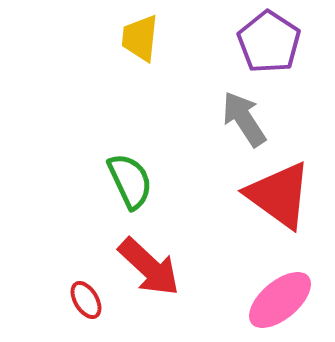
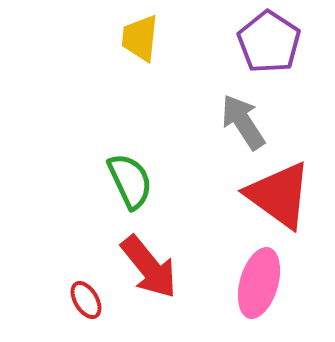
gray arrow: moved 1 px left, 3 px down
red arrow: rotated 8 degrees clockwise
pink ellipse: moved 21 px left, 17 px up; rotated 34 degrees counterclockwise
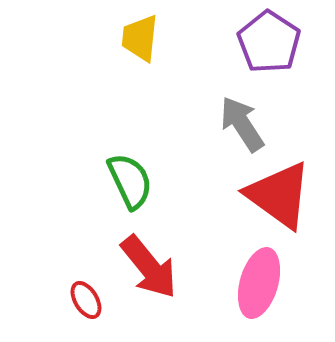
gray arrow: moved 1 px left, 2 px down
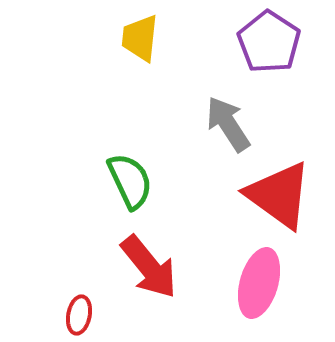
gray arrow: moved 14 px left
red ellipse: moved 7 px left, 15 px down; rotated 42 degrees clockwise
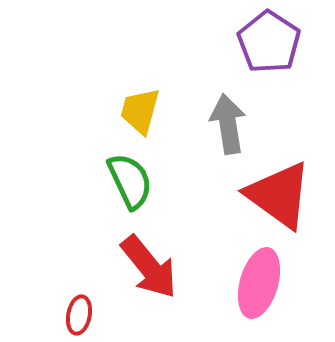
yellow trapezoid: moved 73 px down; rotated 9 degrees clockwise
gray arrow: rotated 24 degrees clockwise
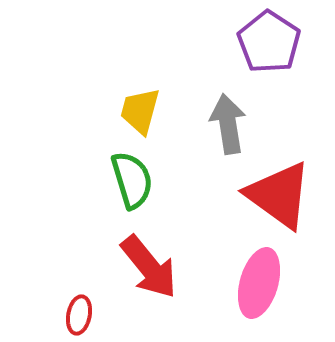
green semicircle: moved 2 px right, 1 px up; rotated 8 degrees clockwise
